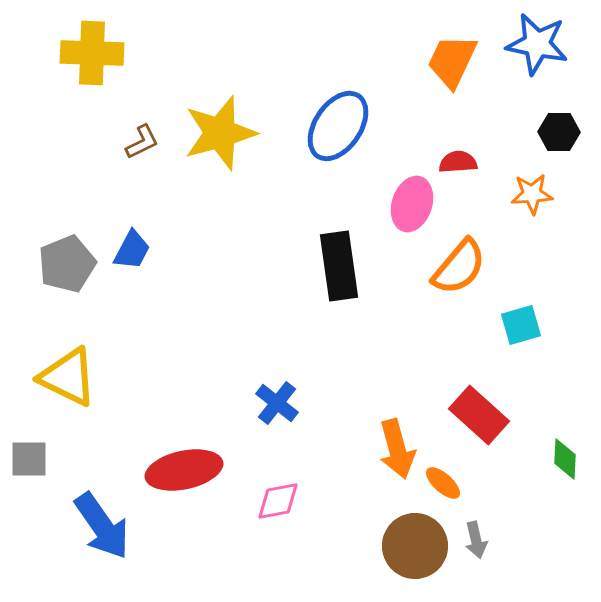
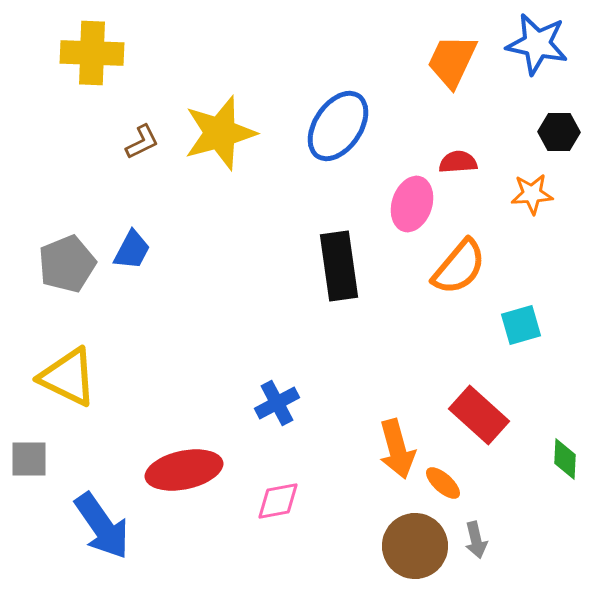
blue cross: rotated 24 degrees clockwise
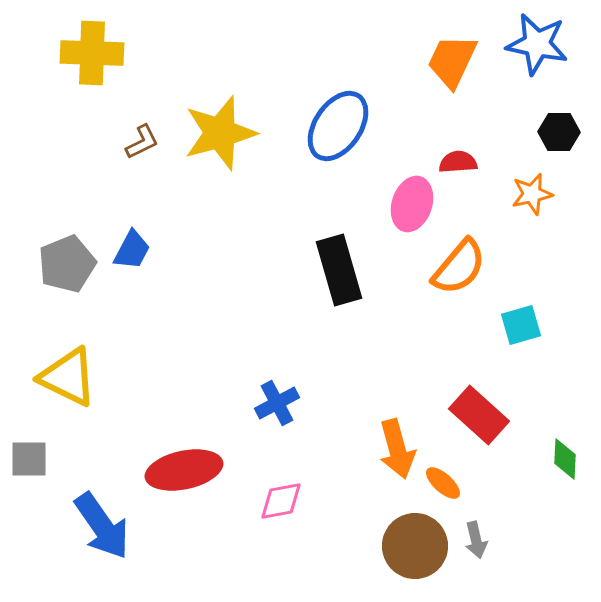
orange star: rotated 9 degrees counterclockwise
black rectangle: moved 4 px down; rotated 8 degrees counterclockwise
pink diamond: moved 3 px right
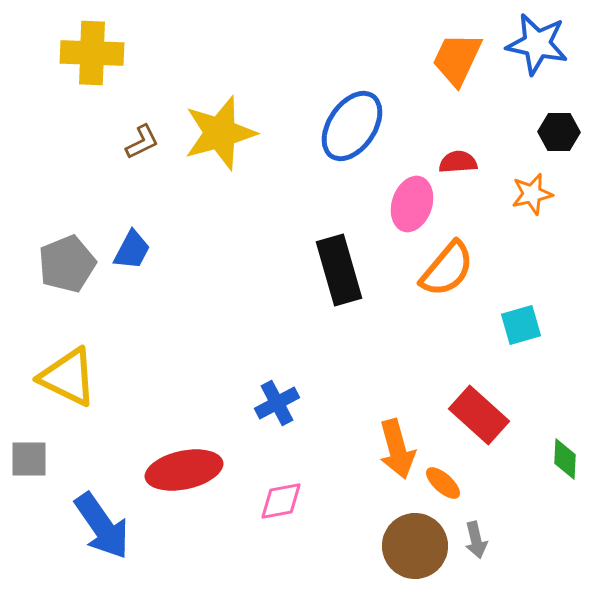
orange trapezoid: moved 5 px right, 2 px up
blue ellipse: moved 14 px right
orange semicircle: moved 12 px left, 2 px down
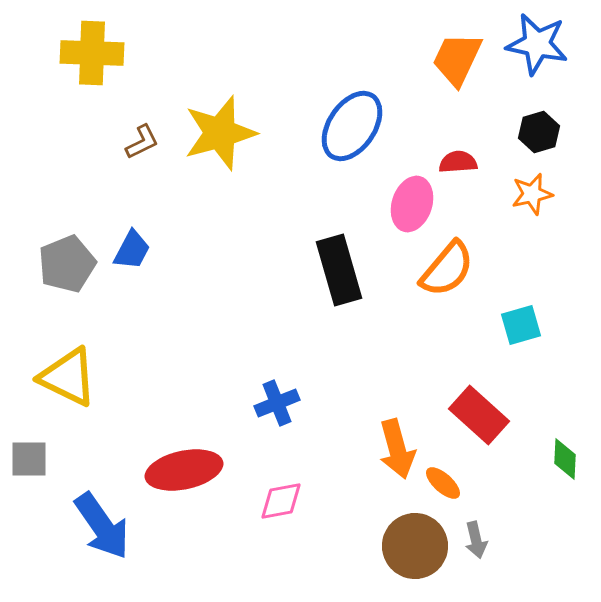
black hexagon: moved 20 px left; rotated 18 degrees counterclockwise
blue cross: rotated 6 degrees clockwise
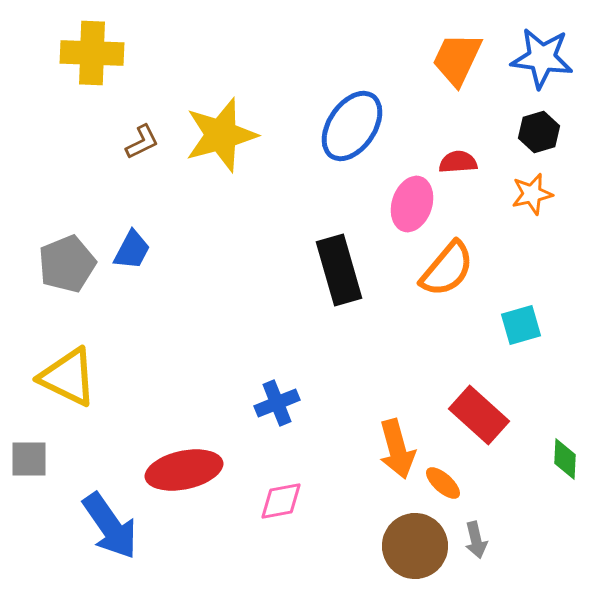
blue star: moved 5 px right, 14 px down; rotated 4 degrees counterclockwise
yellow star: moved 1 px right, 2 px down
blue arrow: moved 8 px right
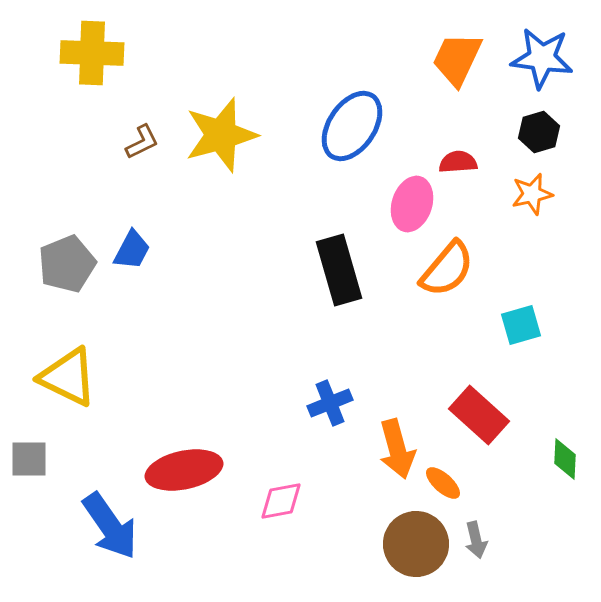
blue cross: moved 53 px right
brown circle: moved 1 px right, 2 px up
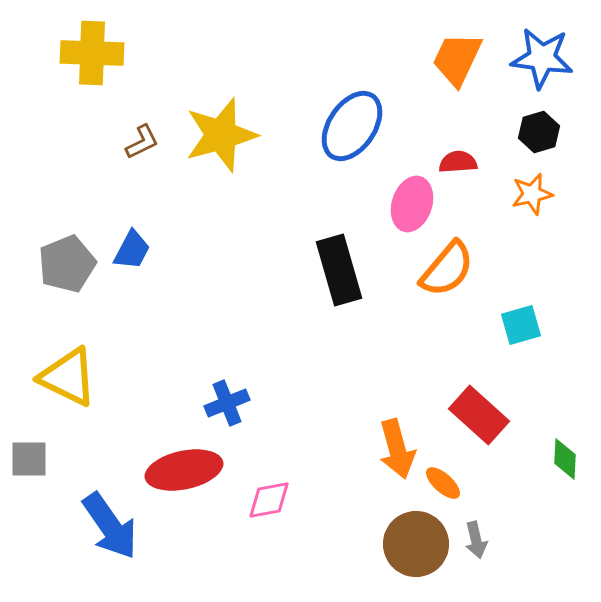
blue cross: moved 103 px left
pink diamond: moved 12 px left, 1 px up
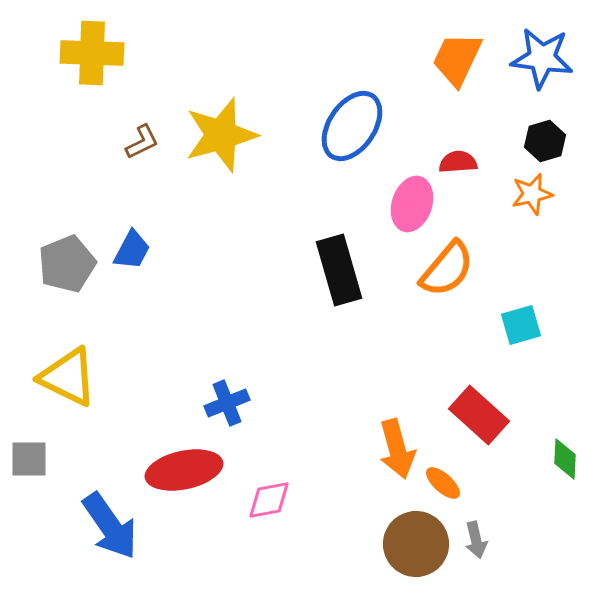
black hexagon: moved 6 px right, 9 px down
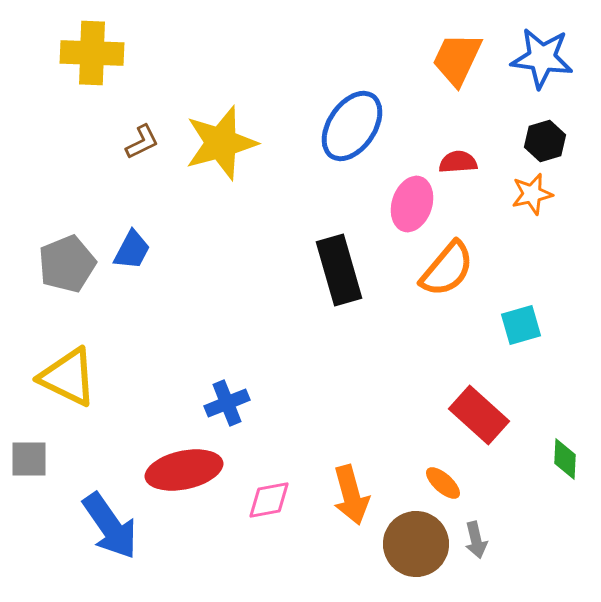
yellow star: moved 8 px down
orange arrow: moved 46 px left, 46 px down
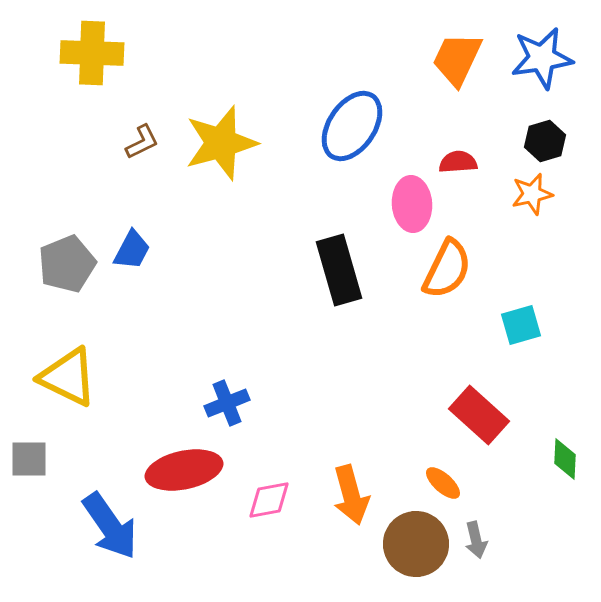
blue star: rotated 16 degrees counterclockwise
pink ellipse: rotated 22 degrees counterclockwise
orange semicircle: rotated 14 degrees counterclockwise
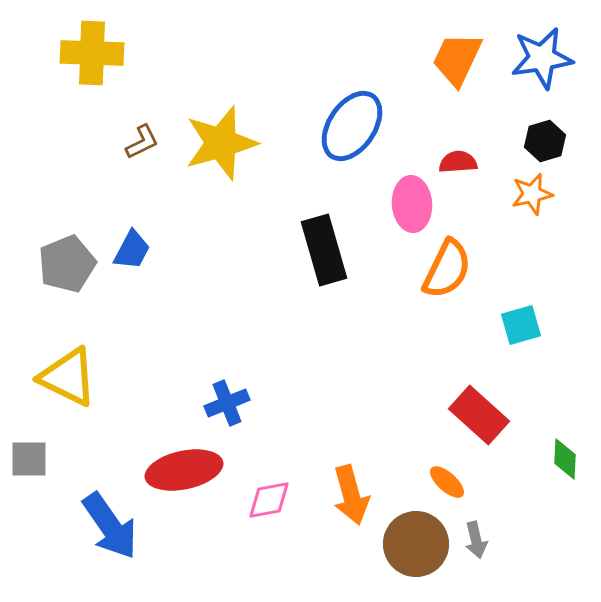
black rectangle: moved 15 px left, 20 px up
orange ellipse: moved 4 px right, 1 px up
